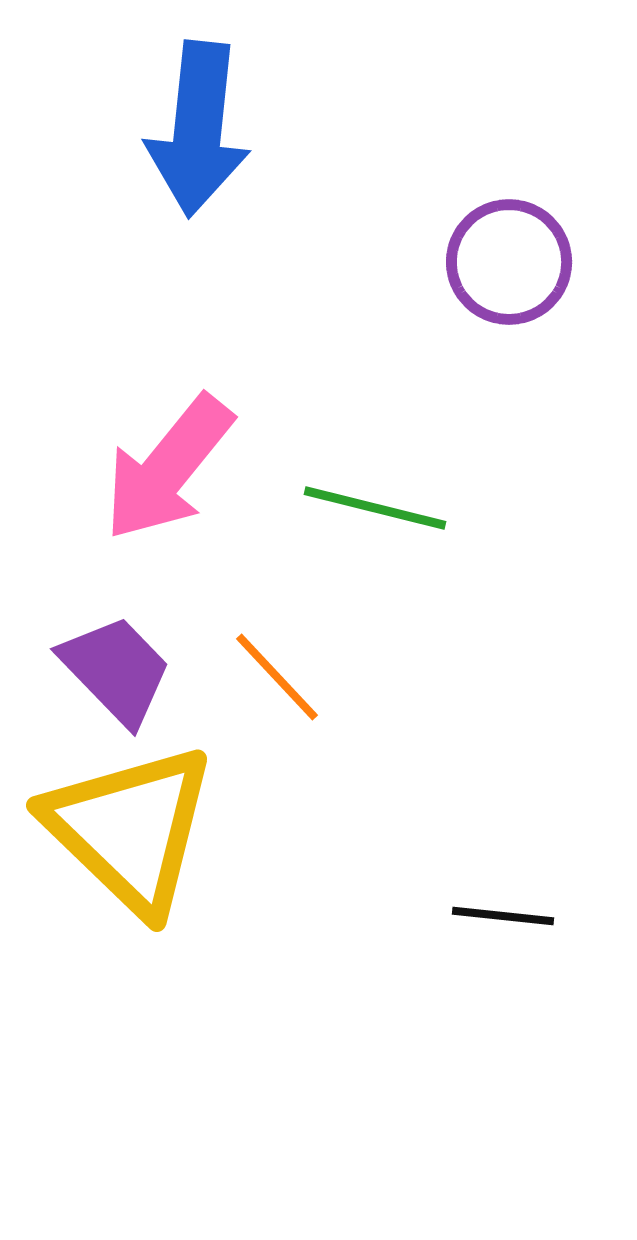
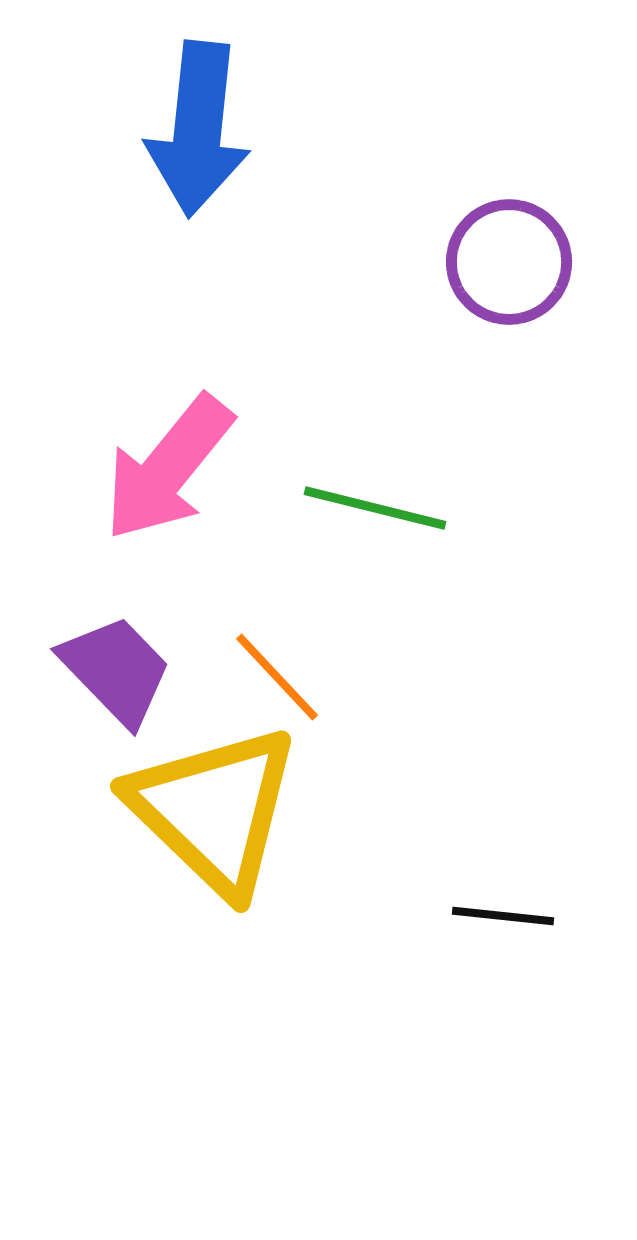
yellow triangle: moved 84 px right, 19 px up
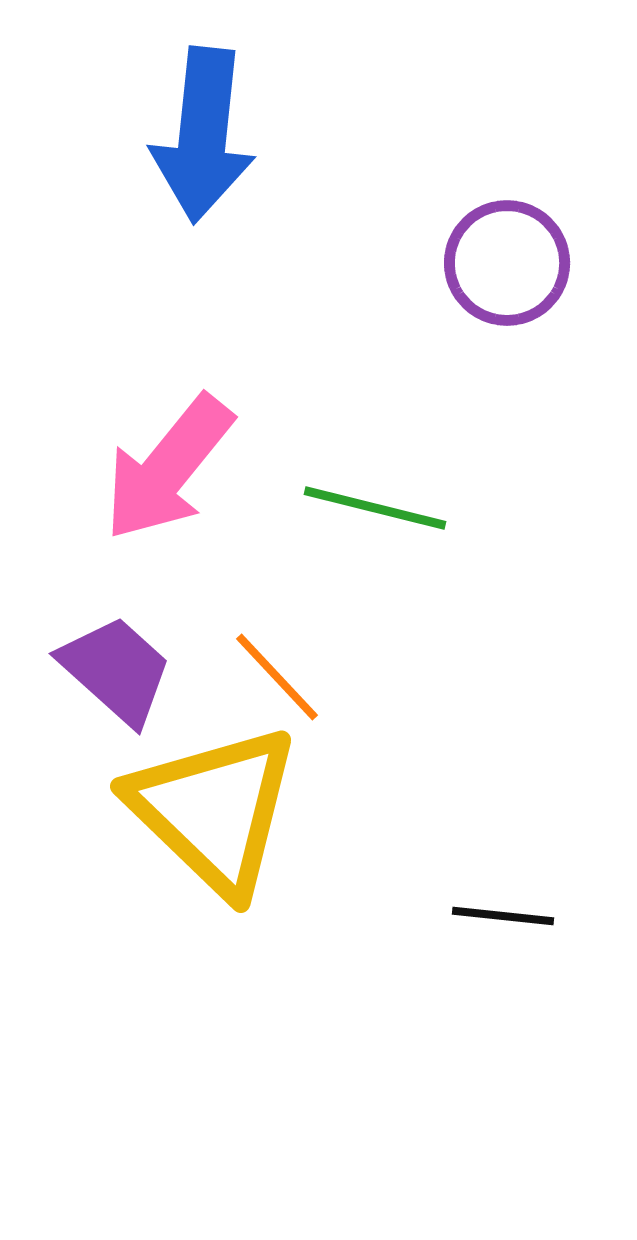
blue arrow: moved 5 px right, 6 px down
purple circle: moved 2 px left, 1 px down
purple trapezoid: rotated 4 degrees counterclockwise
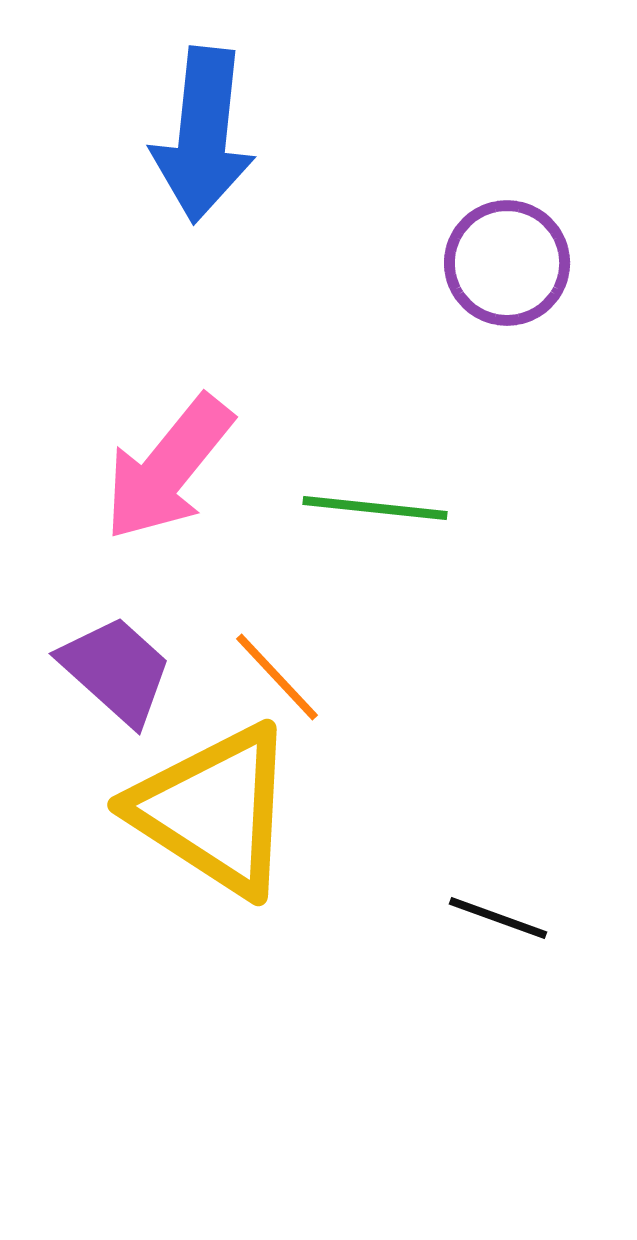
green line: rotated 8 degrees counterclockwise
yellow triangle: rotated 11 degrees counterclockwise
black line: moved 5 px left, 2 px down; rotated 14 degrees clockwise
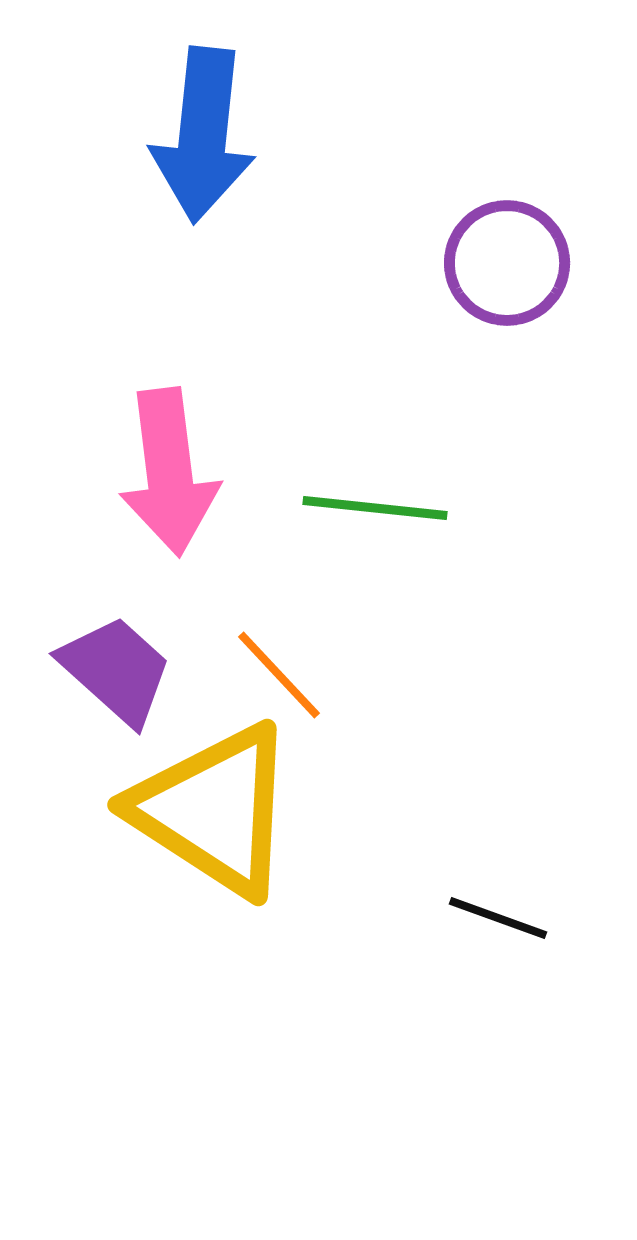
pink arrow: moved 1 px right, 4 px down; rotated 46 degrees counterclockwise
orange line: moved 2 px right, 2 px up
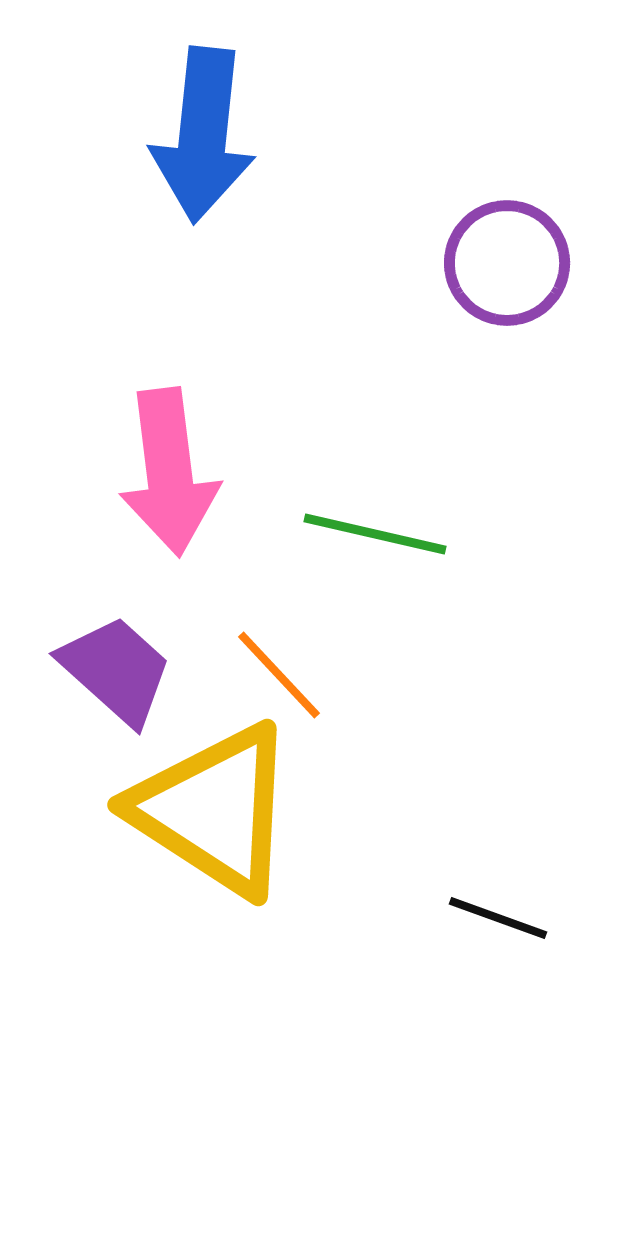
green line: moved 26 px down; rotated 7 degrees clockwise
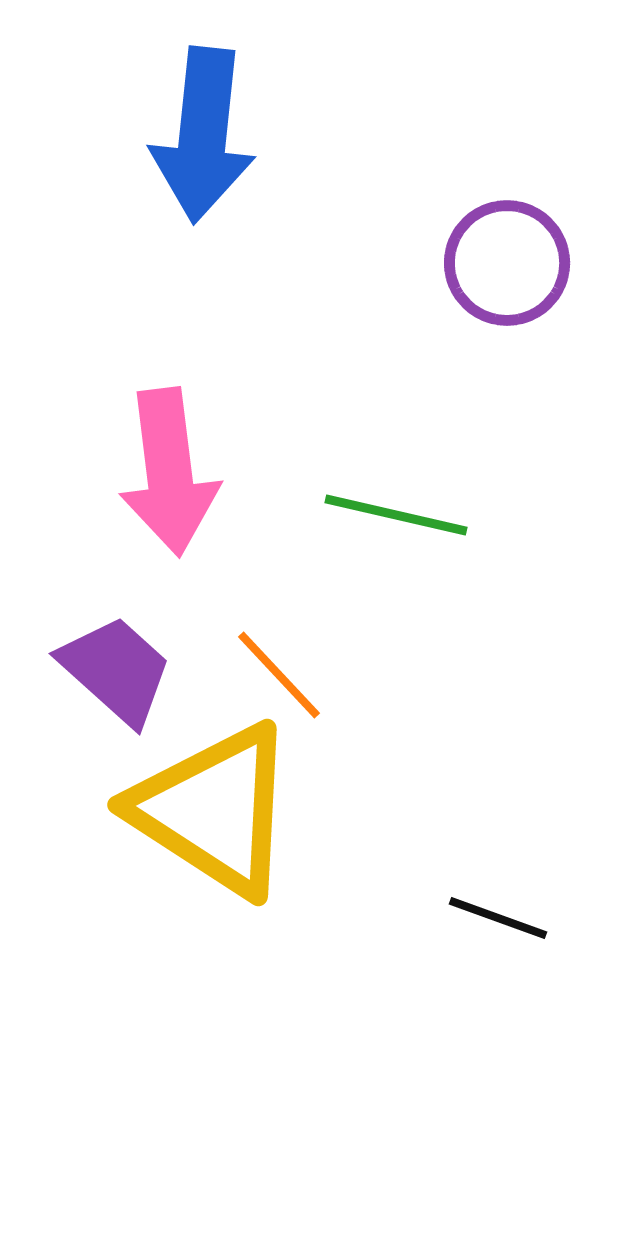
green line: moved 21 px right, 19 px up
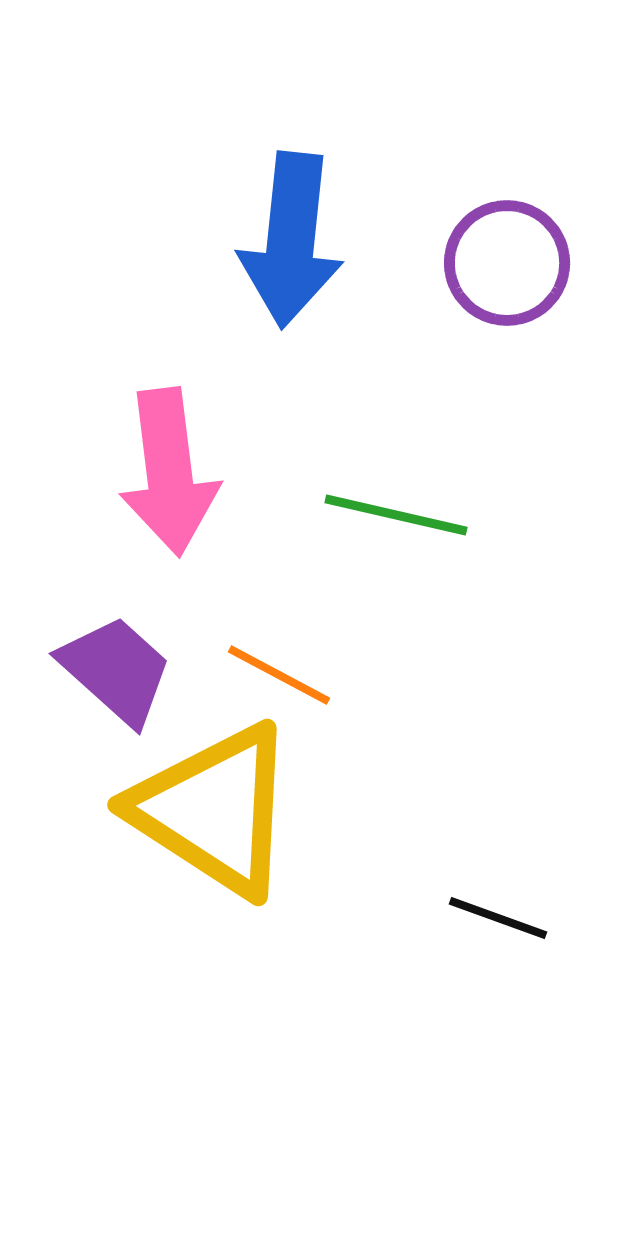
blue arrow: moved 88 px right, 105 px down
orange line: rotated 19 degrees counterclockwise
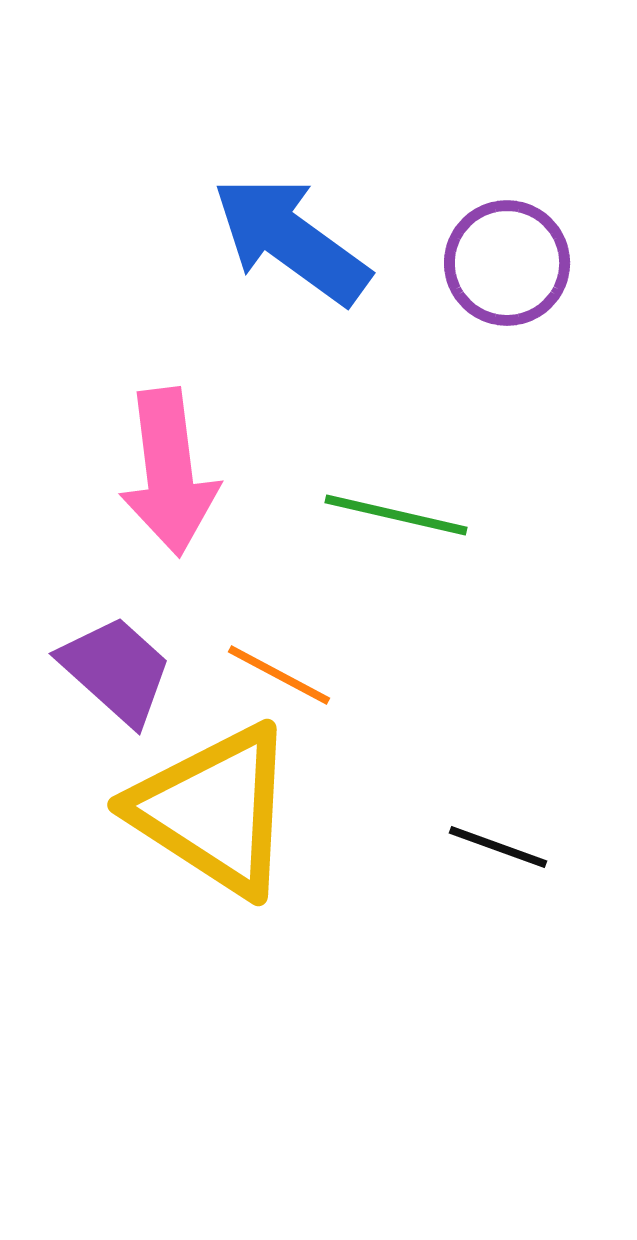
blue arrow: rotated 120 degrees clockwise
black line: moved 71 px up
